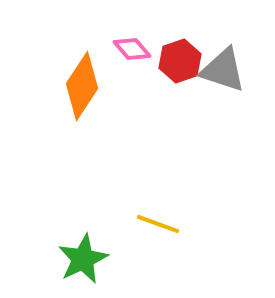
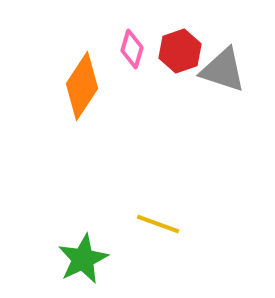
pink diamond: rotated 57 degrees clockwise
red hexagon: moved 10 px up
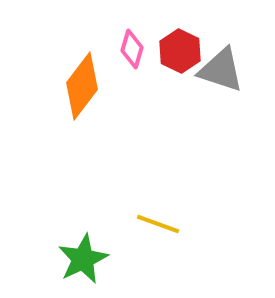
red hexagon: rotated 15 degrees counterclockwise
gray triangle: moved 2 px left
orange diamond: rotated 4 degrees clockwise
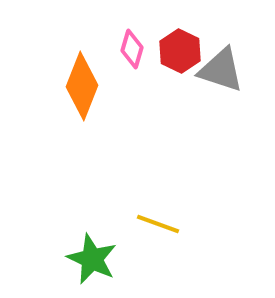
orange diamond: rotated 16 degrees counterclockwise
green star: moved 9 px right; rotated 21 degrees counterclockwise
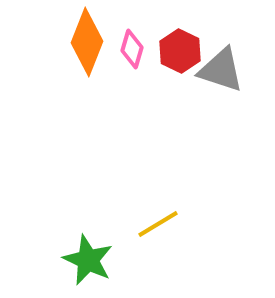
orange diamond: moved 5 px right, 44 px up
yellow line: rotated 51 degrees counterclockwise
green star: moved 4 px left, 1 px down
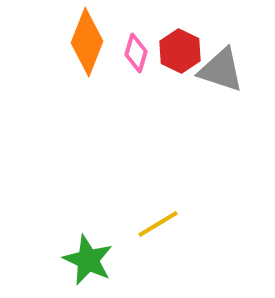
pink diamond: moved 4 px right, 4 px down
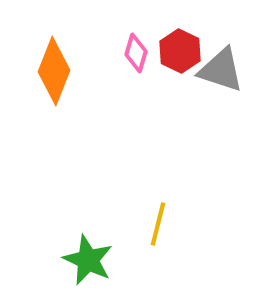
orange diamond: moved 33 px left, 29 px down
yellow line: rotated 45 degrees counterclockwise
